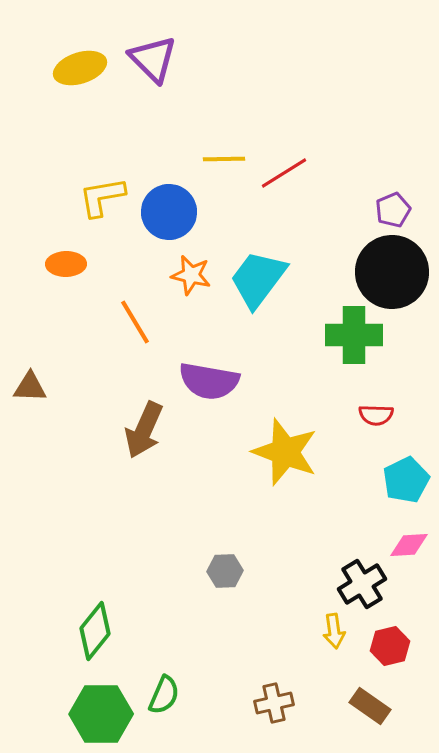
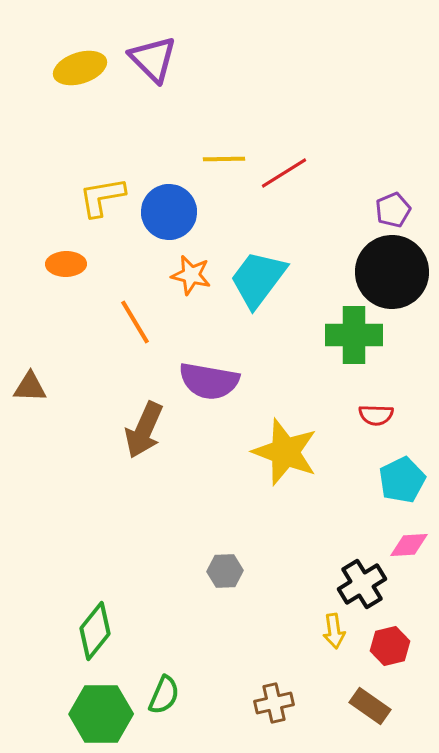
cyan pentagon: moved 4 px left
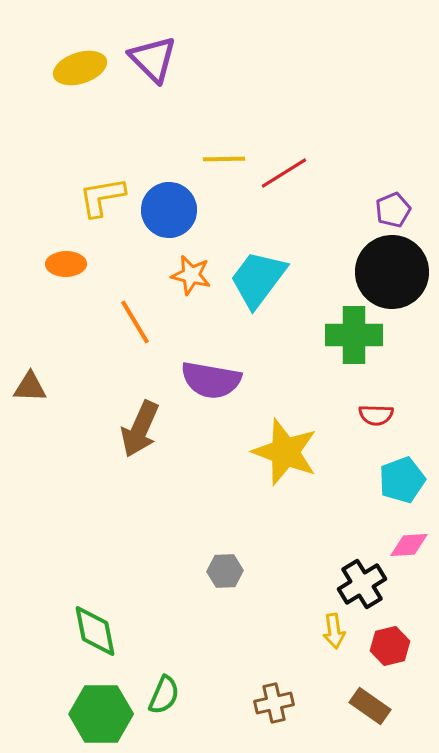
blue circle: moved 2 px up
purple semicircle: moved 2 px right, 1 px up
brown arrow: moved 4 px left, 1 px up
cyan pentagon: rotated 6 degrees clockwise
green diamond: rotated 50 degrees counterclockwise
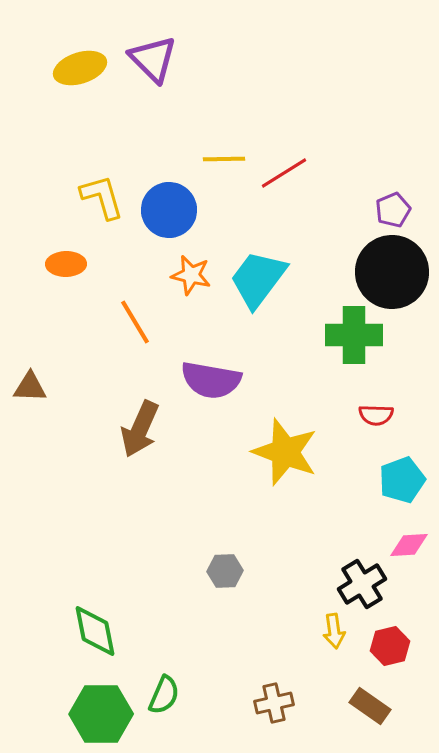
yellow L-shape: rotated 84 degrees clockwise
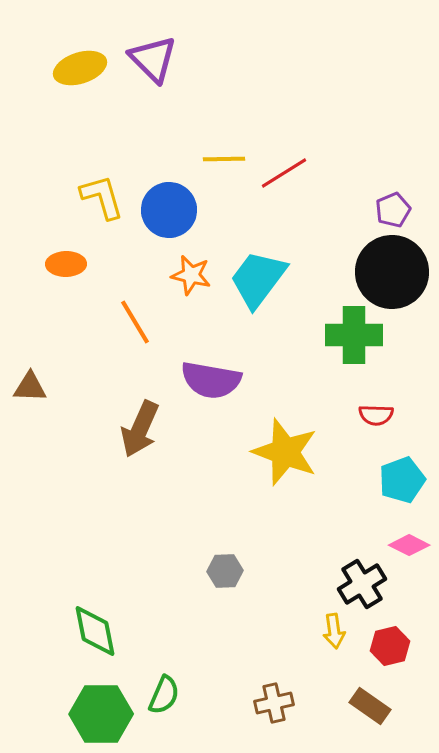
pink diamond: rotated 30 degrees clockwise
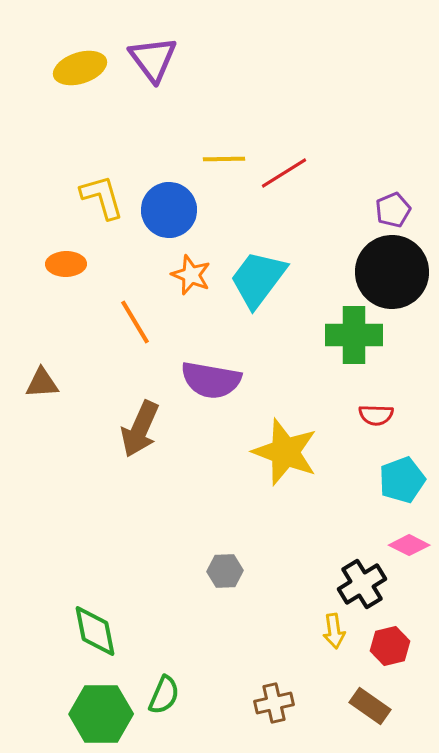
purple triangle: rotated 8 degrees clockwise
orange star: rotated 9 degrees clockwise
brown triangle: moved 12 px right, 4 px up; rotated 6 degrees counterclockwise
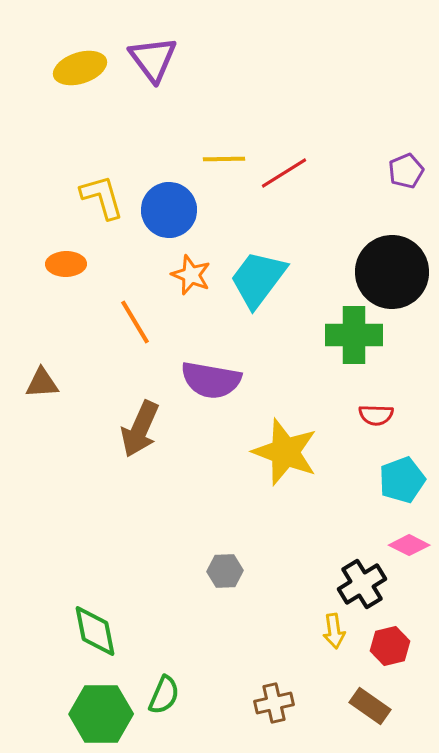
purple pentagon: moved 13 px right, 39 px up
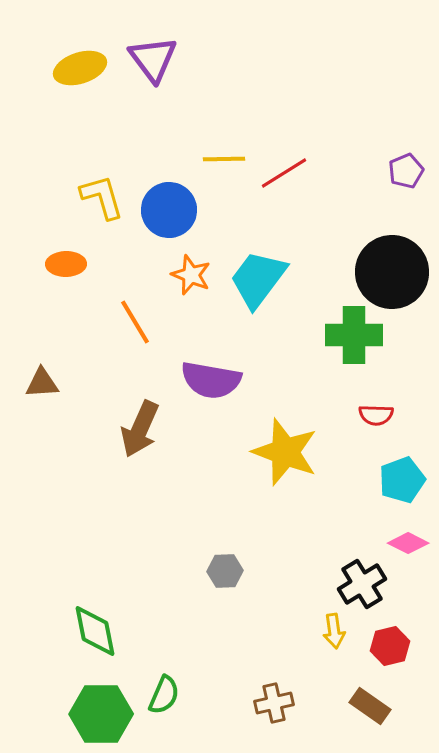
pink diamond: moved 1 px left, 2 px up
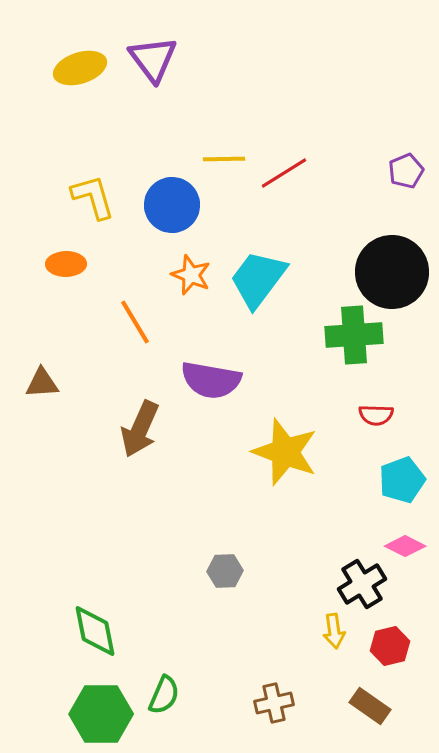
yellow L-shape: moved 9 px left
blue circle: moved 3 px right, 5 px up
green cross: rotated 4 degrees counterclockwise
pink diamond: moved 3 px left, 3 px down
